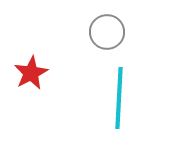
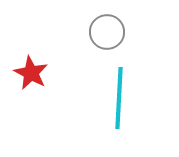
red star: rotated 16 degrees counterclockwise
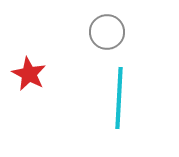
red star: moved 2 px left, 1 px down
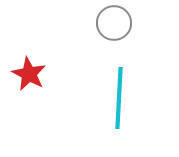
gray circle: moved 7 px right, 9 px up
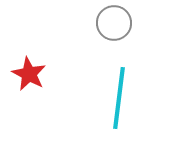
cyan line: rotated 4 degrees clockwise
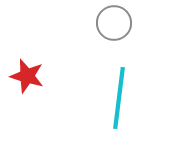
red star: moved 2 px left, 2 px down; rotated 12 degrees counterclockwise
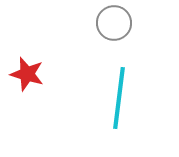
red star: moved 2 px up
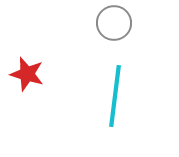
cyan line: moved 4 px left, 2 px up
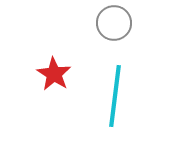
red star: moved 27 px right; rotated 16 degrees clockwise
